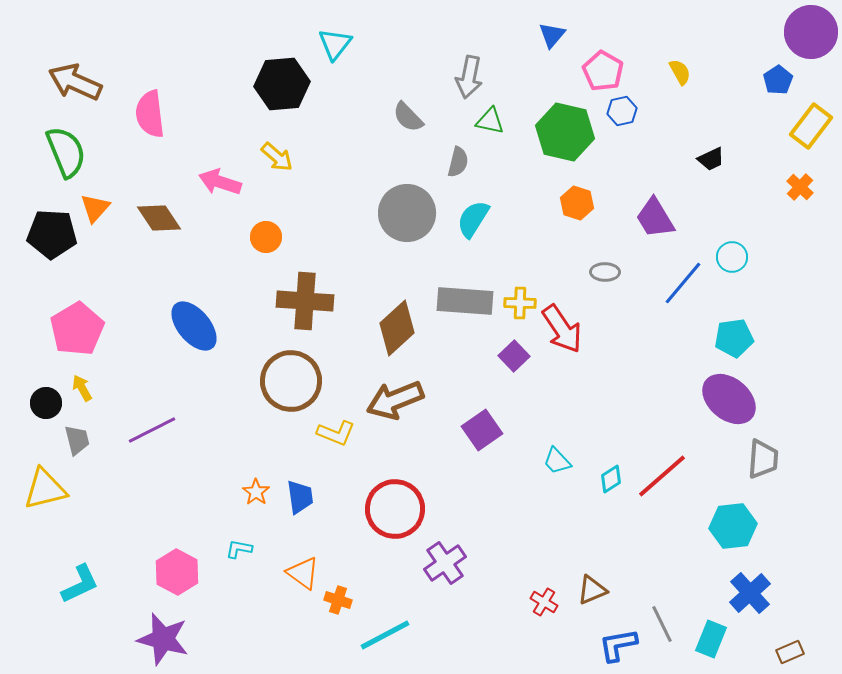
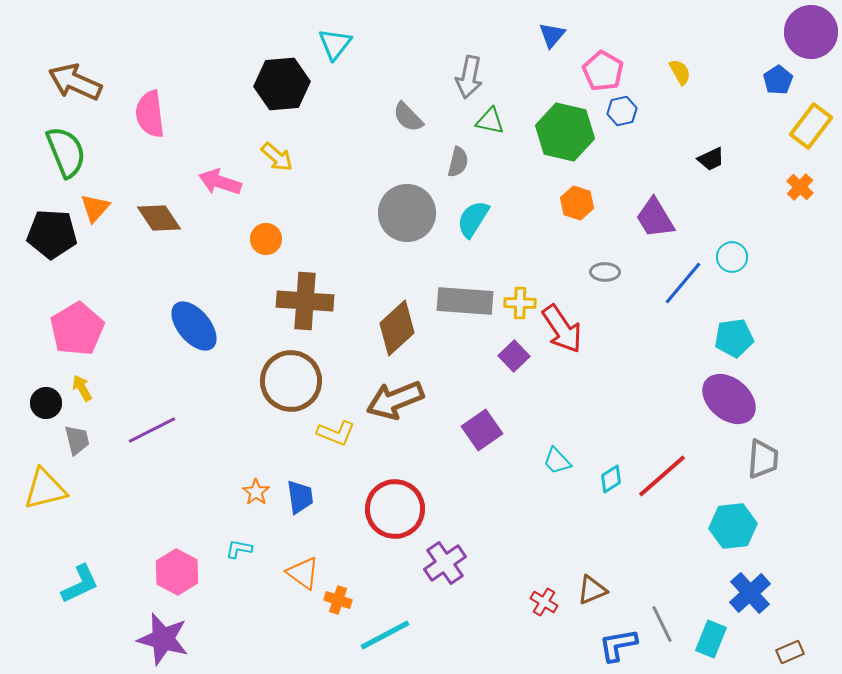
orange circle at (266, 237): moved 2 px down
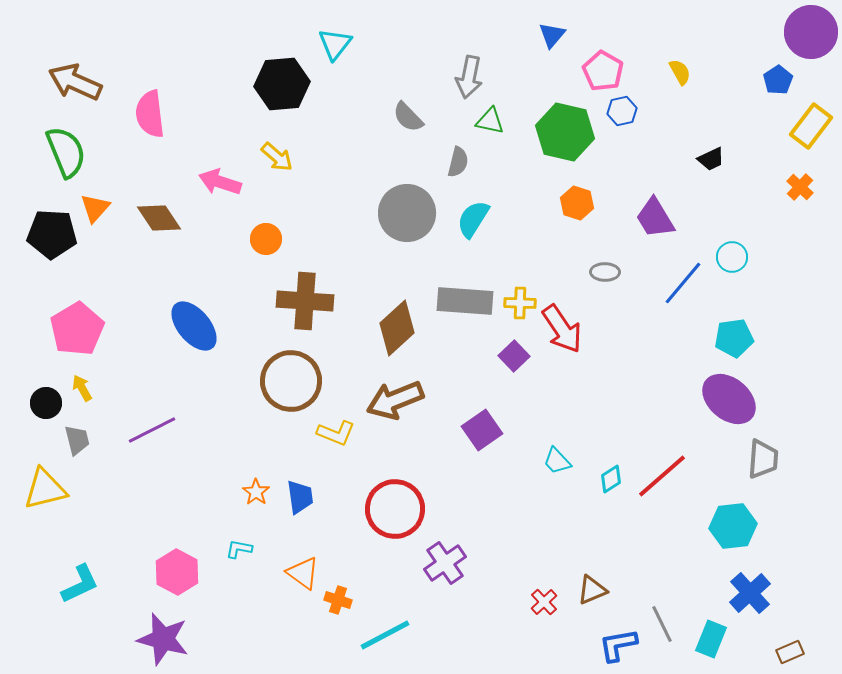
red cross at (544, 602): rotated 16 degrees clockwise
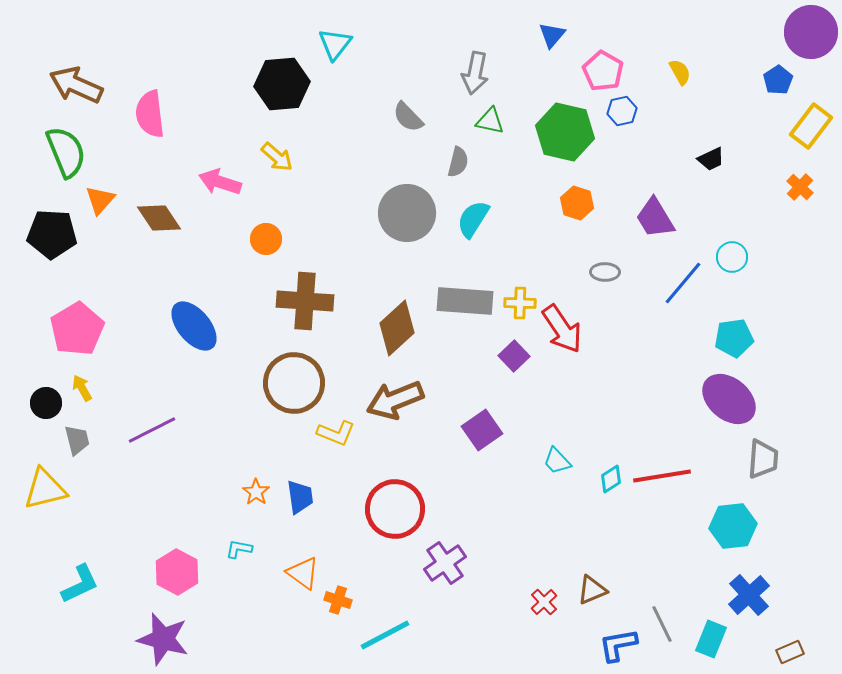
gray arrow at (469, 77): moved 6 px right, 4 px up
brown arrow at (75, 82): moved 1 px right, 3 px down
orange triangle at (95, 208): moved 5 px right, 8 px up
brown circle at (291, 381): moved 3 px right, 2 px down
red line at (662, 476): rotated 32 degrees clockwise
blue cross at (750, 593): moved 1 px left, 2 px down
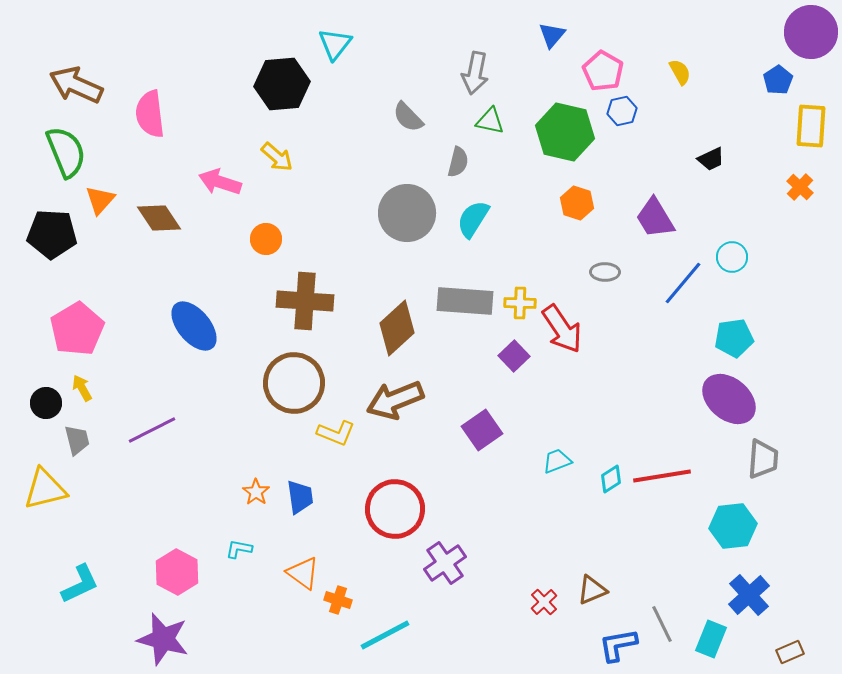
yellow rectangle at (811, 126): rotated 33 degrees counterclockwise
cyan trapezoid at (557, 461): rotated 112 degrees clockwise
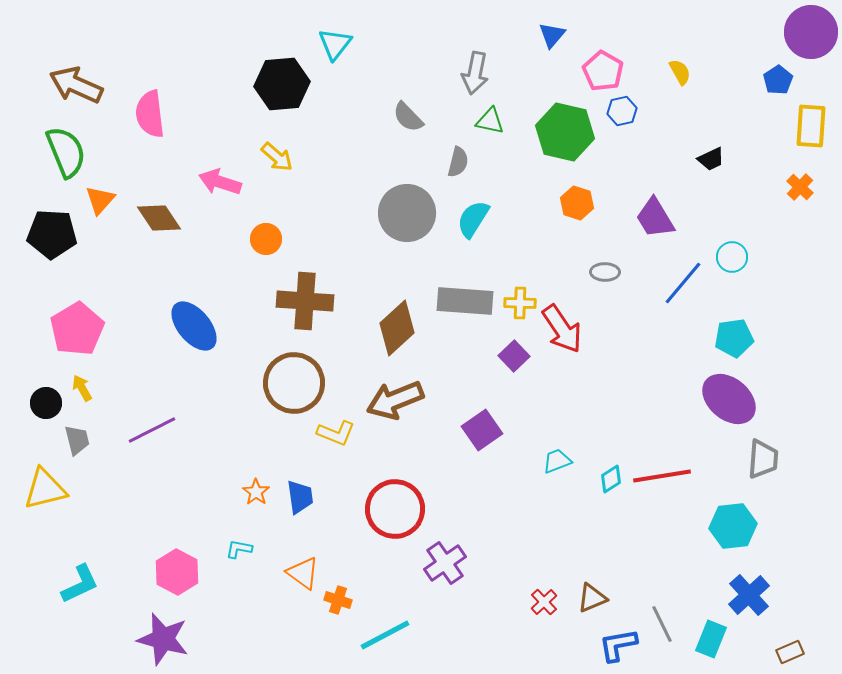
brown triangle at (592, 590): moved 8 px down
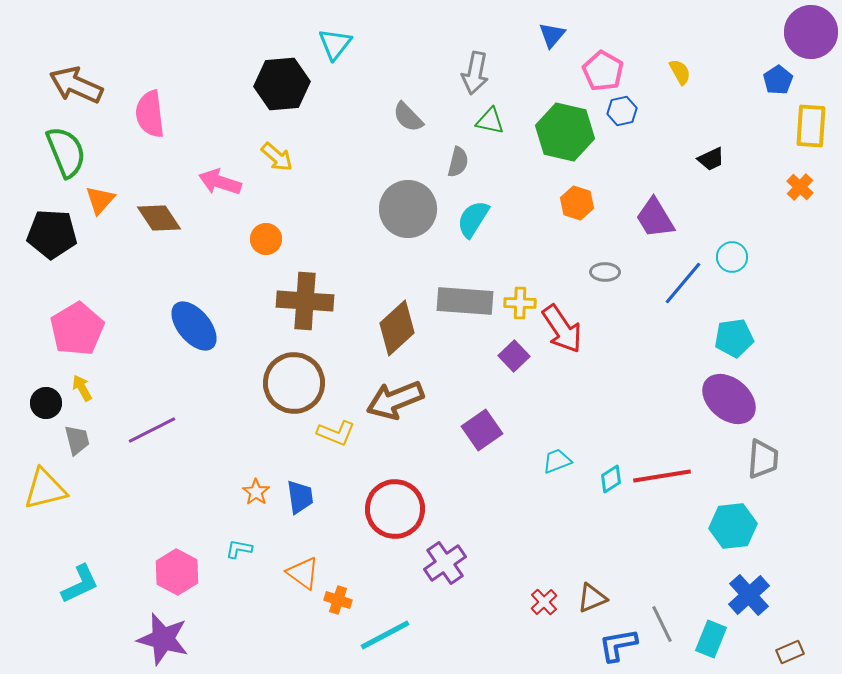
gray circle at (407, 213): moved 1 px right, 4 px up
